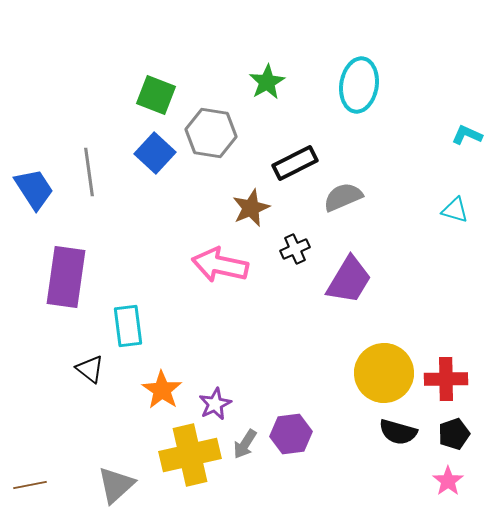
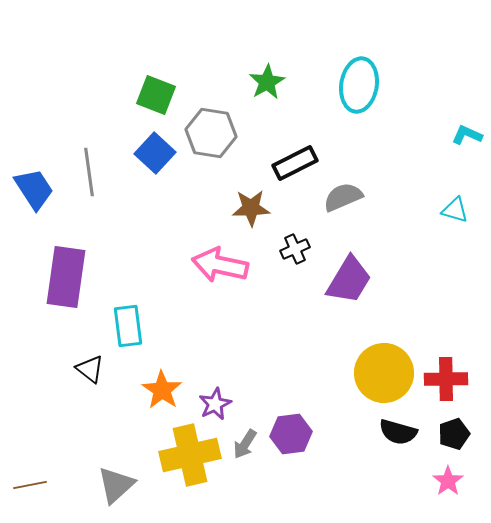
brown star: rotated 21 degrees clockwise
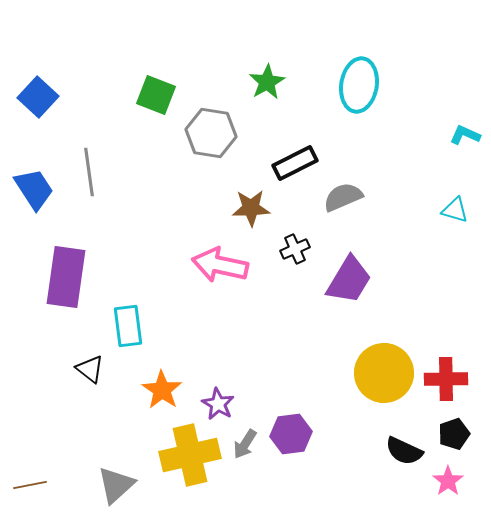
cyan L-shape: moved 2 px left
blue square: moved 117 px left, 56 px up
purple star: moved 3 px right; rotated 16 degrees counterclockwise
black semicircle: moved 6 px right, 19 px down; rotated 9 degrees clockwise
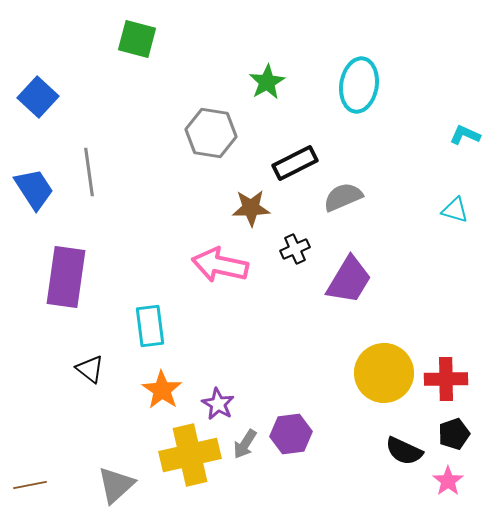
green square: moved 19 px left, 56 px up; rotated 6 degrees counterclockwise
cyan rectangle: moved 22 px right
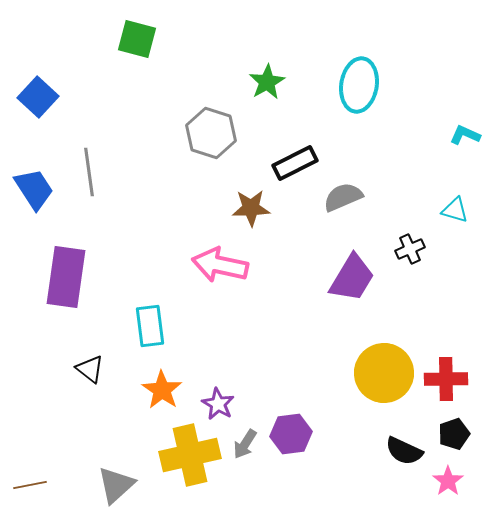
gray hexagon: rotated 9 degrees clockwise
black cross: moved 115 px right
purple trapezoid: moved 3 px right, 2 px up
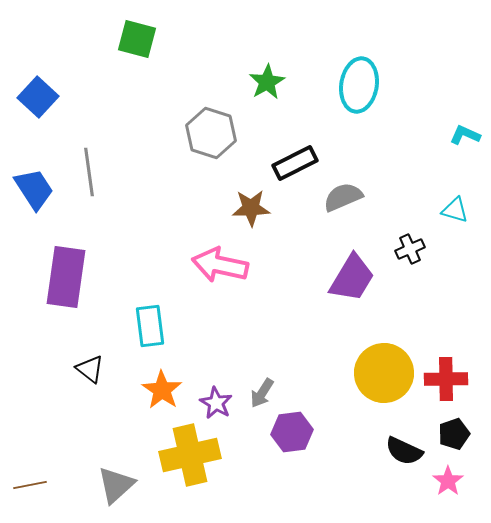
purple star: moved 2 px left, 1 px up
purple hexagon: moved 1 px right, 2 px up
gray arrow: moved 17 px right, 51 px up
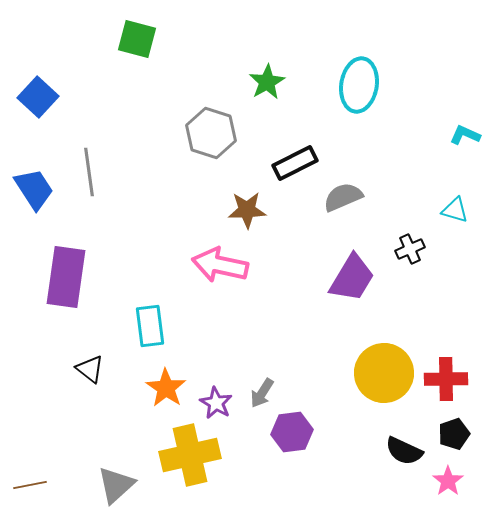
brown star: moved 4 px left, 2 px down
orange star: moved 4 px right, 2 px up
